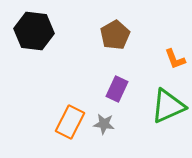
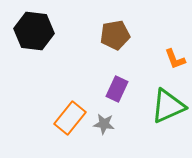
brown pentagon: rotated 20 degrees clockwise
orange rectangle: moved 4 px up; rotated 12 degrees clockwise
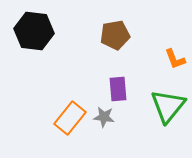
purple rectangle: moved 1 px right; rotated 30 degrees counterclockwise
green triangle: rotated 27 degrees counterclockwise
gray star: moved 7 px up
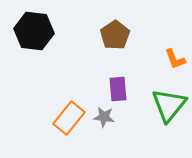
brown pentagon: rotated 24 degrees counterclockwise
green triangle: moved 1 px right, 1 px up
orange rectangle: moved 1 px left
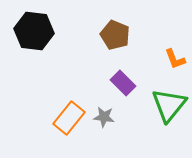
brown pentagon: rotated 16 degrees counterclockwise
purple rectangle: moved 5 px right, 6 px up; rotated 40 degrees counterclockwise
